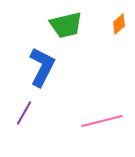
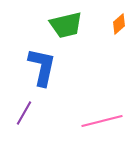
blue L-shape: rotated 15 degrees counterclockwise
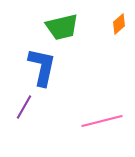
green trapezoid: moved 4 px left, 2 px down
purple line: moved 6 px up
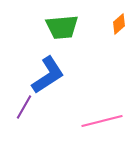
green trapezoid: rotated 8 degrees clockwise
blue L-shape: moved 6 px right, 8 px down; rotated 45 degrees clockwise
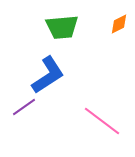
orange diamond: rotated 15 degrees clockwise
purple line: rotated 25 degrees clockwise
pink line: rotated 51 degrees clockwise
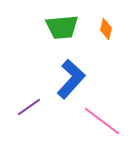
orange diamond: moved 13 px left, 5 px down; rotated 50 degrees counterclockwise
blue L-shape: moved 23 px right, 4 px down; rotated 15 degrees counterclockwise
purple line: moved 5 px right
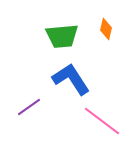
green trapezoid: moved 9 px down
blue L-shape: rotated 75 degrees counterclockwise
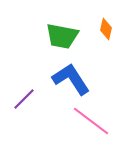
green trapezoid: rotated 16 degrees clockwise
purple line: moved 5 px left, 8 px up; rotated 10 degrees counterclockwise
pink line: moved 11 px left
